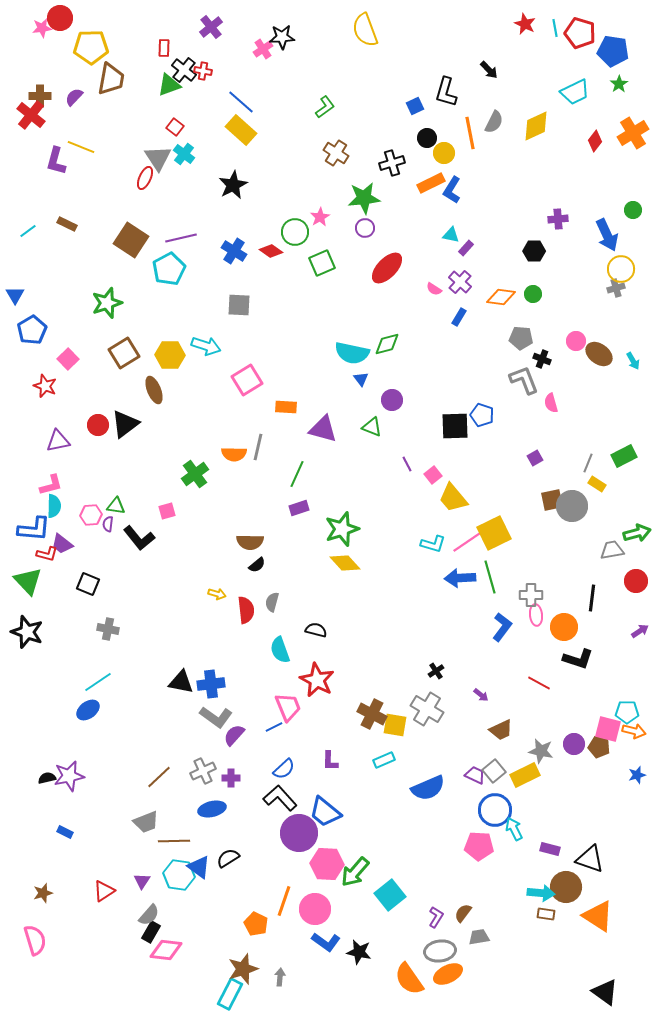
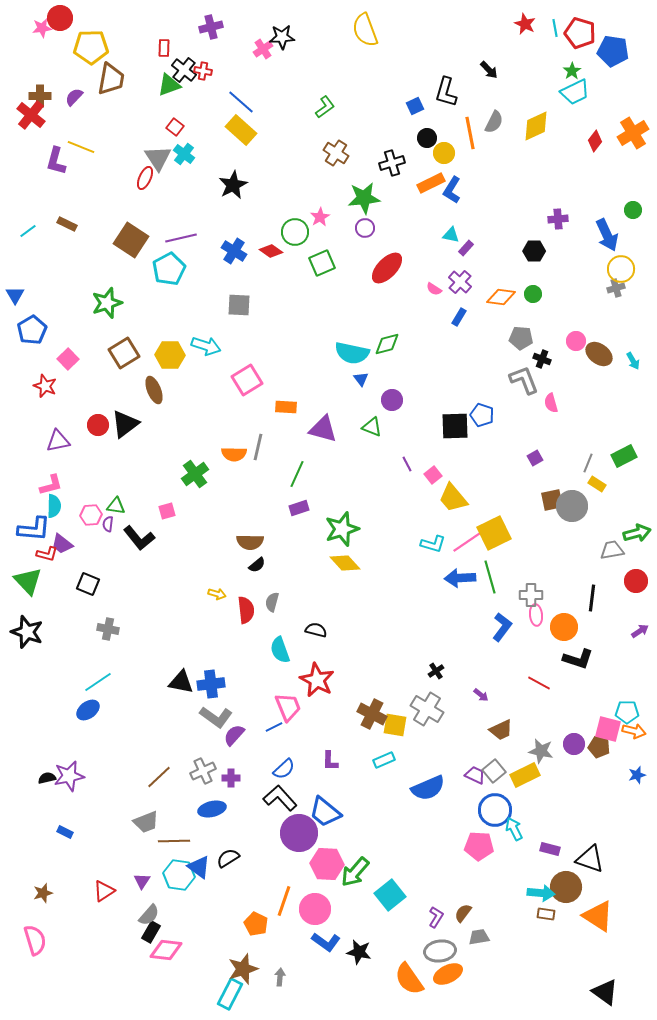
purple cross at (211, 27): rotated 25 degrees clockwise
green star at (619, 84): moved 47 px left, 13 px up
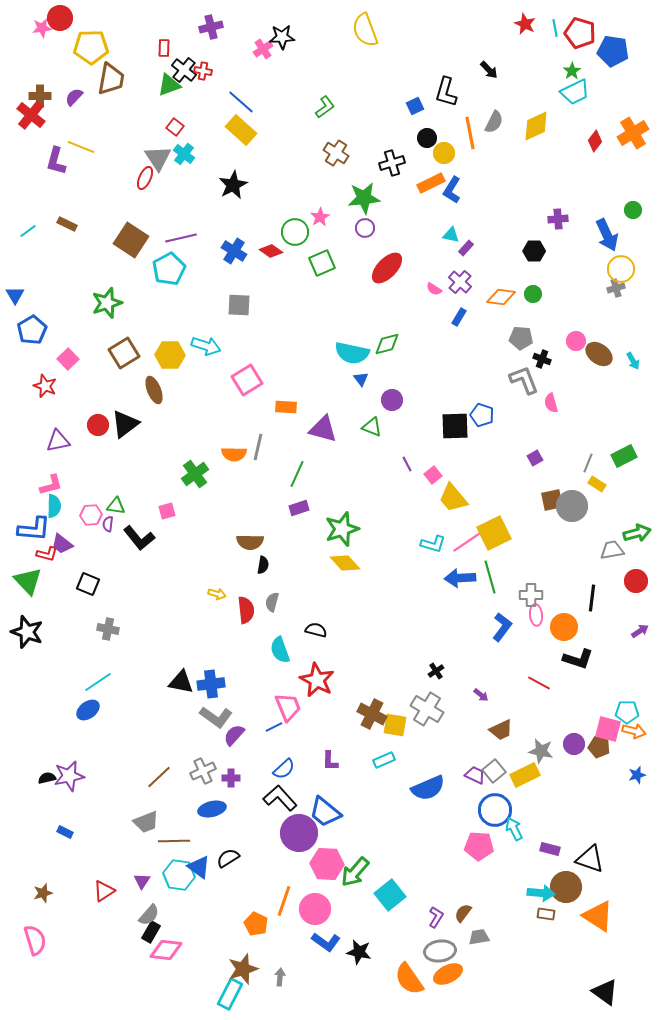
black semicircle at (257, 565): moved 6 px right; rotated 42 degrees counterclockwise
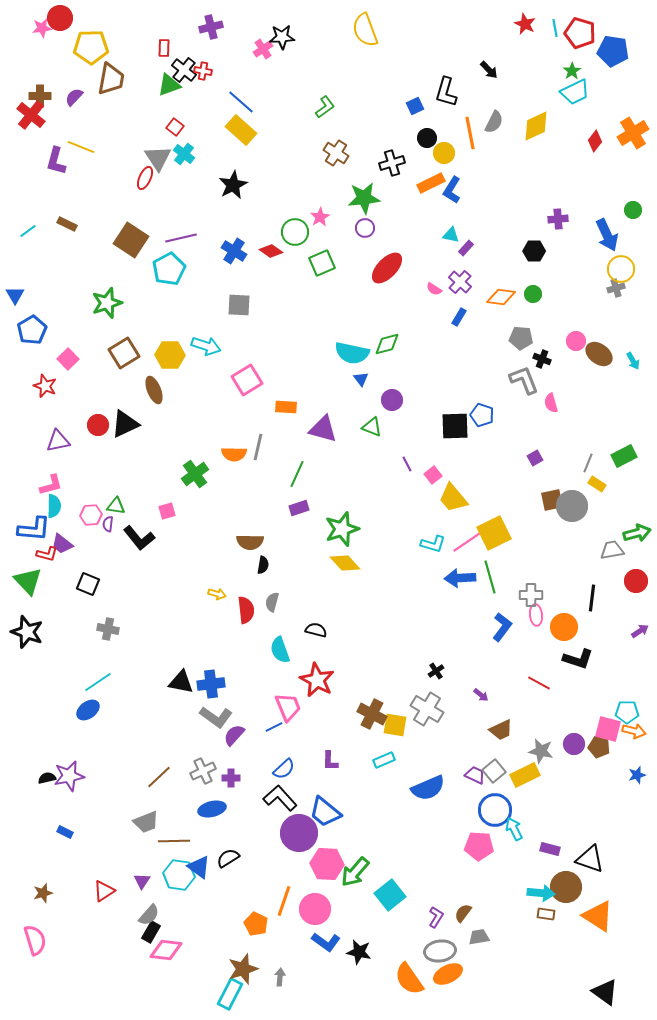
black triangle at (125, 424): rotated 12 degrees clockwise
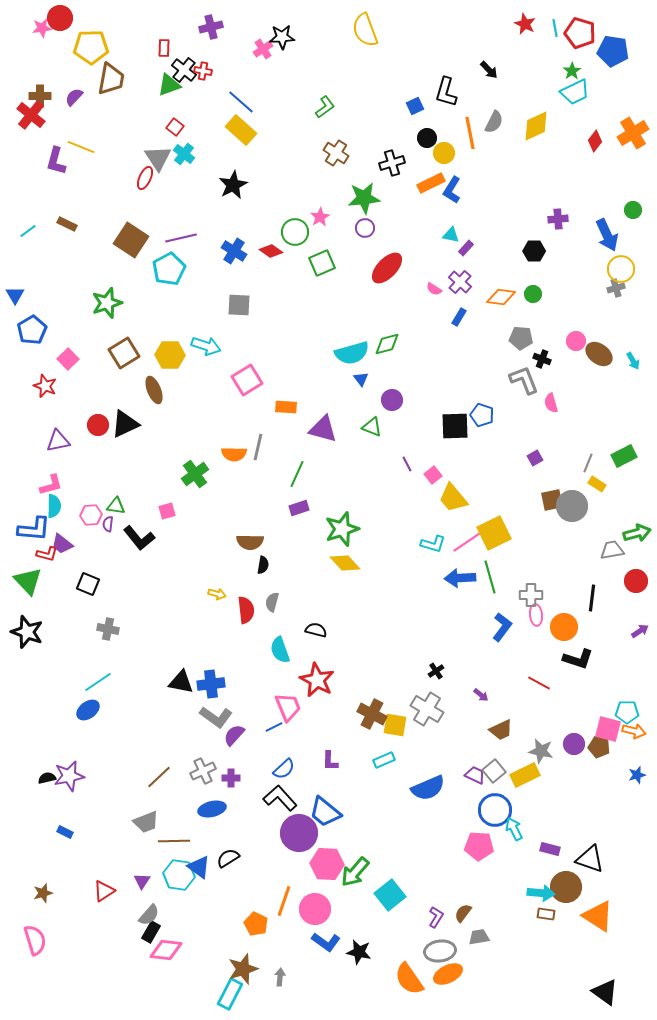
cyan semicircle at (352, 353): rotated 28 degrees counterclockwise
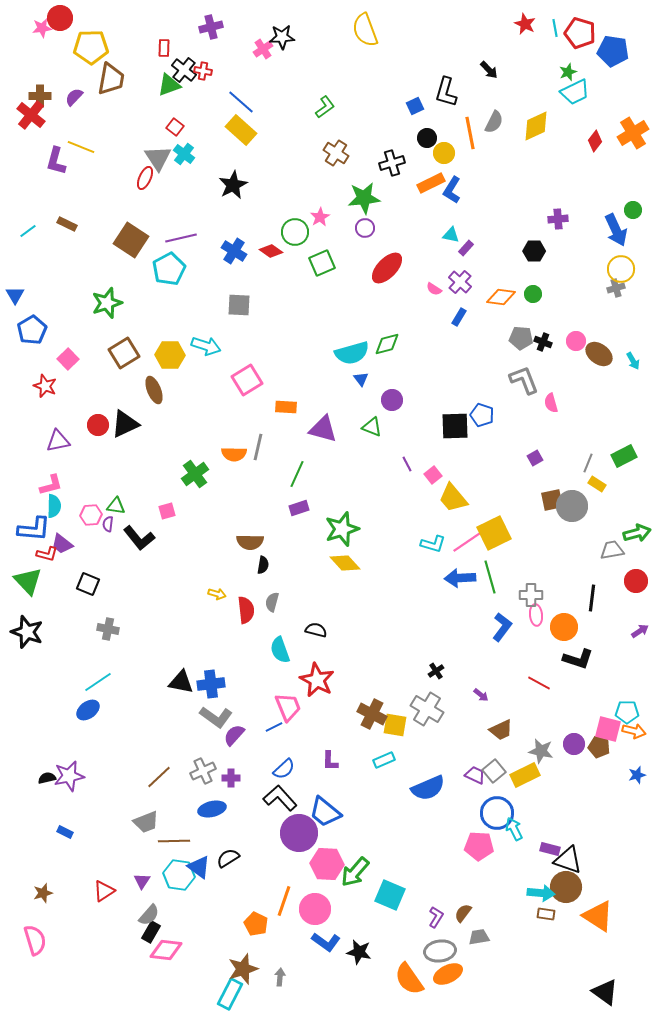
green star at (572, 71): moved 4 px left, 1 px down; rotated 12 degrees clockwise
blue arrow at (607, 235): moved 9 px right, 5 px up
black cross at (542, 359): moved 1 px right, 17 px up
blue circle at (495, 810): moved 2 px right, 3 px down
black triangle at (590, 859): moved 22 px left, 1 px down
cyan square at (390, 895): rotated 28 degrees counterclockwise
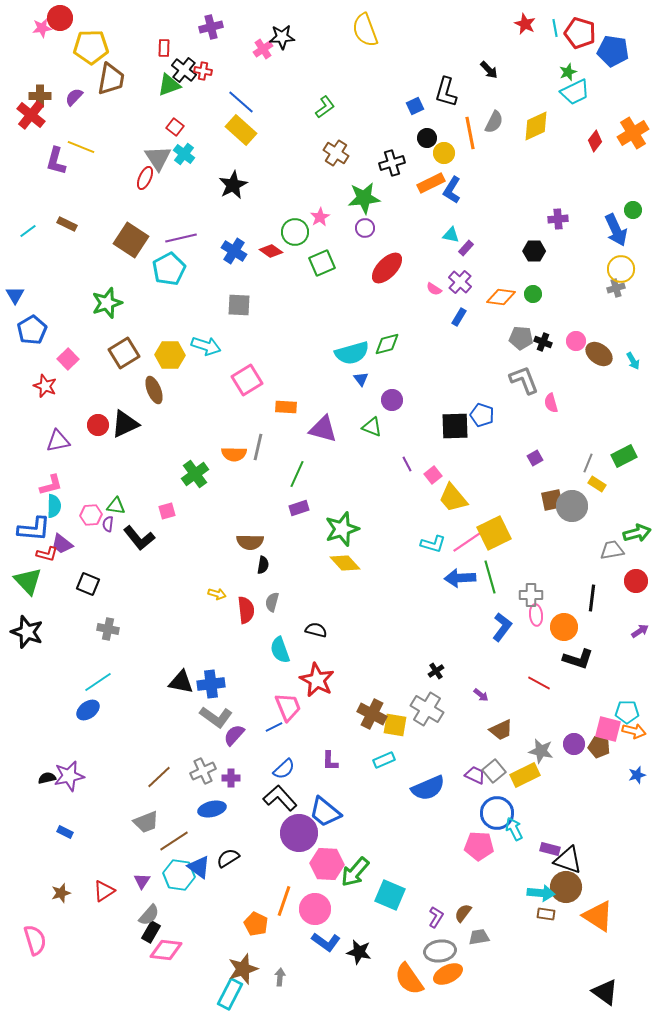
brown line at (174, 841): rotated 32 degrees counterclockwise
brown star at (43, 893): moved 18 px right
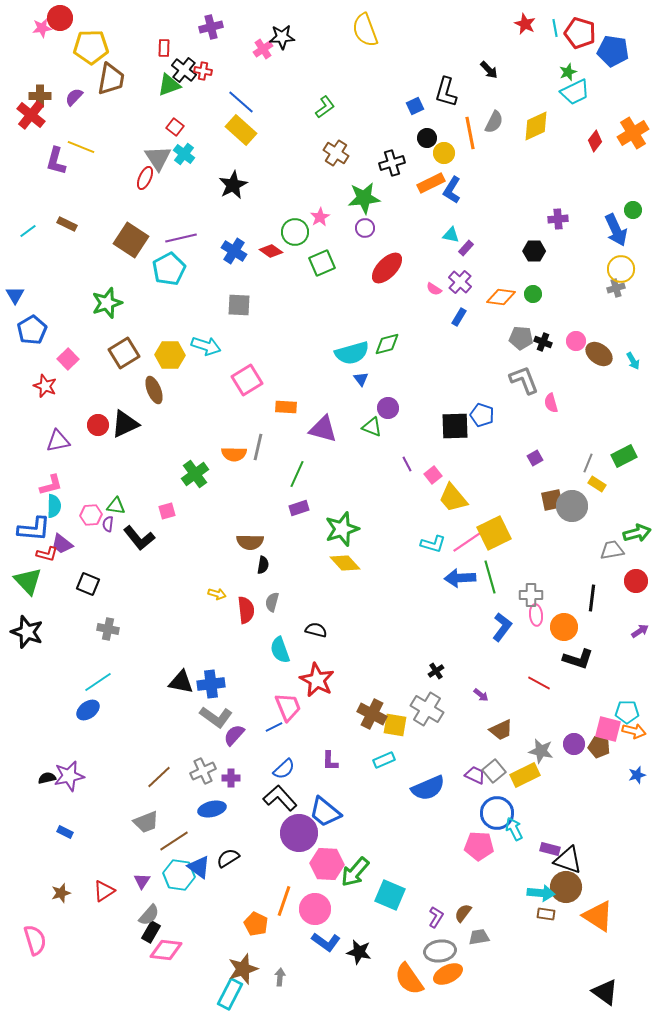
purple circle at (392, 400): moved 4 px left, 8 px down
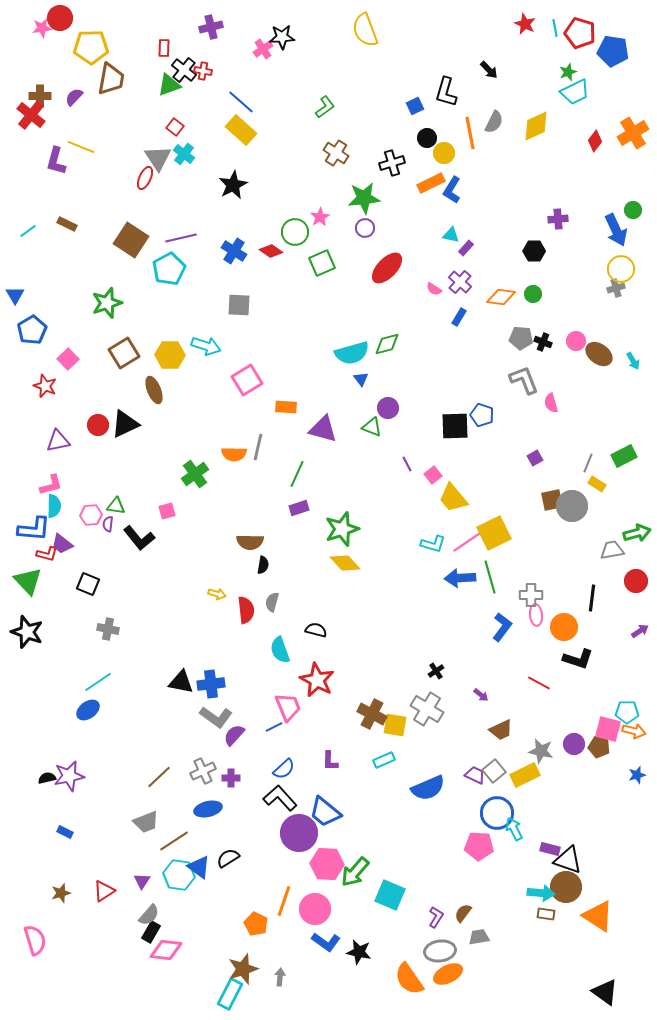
blue ellipse at (212, 809): moved 4 px left
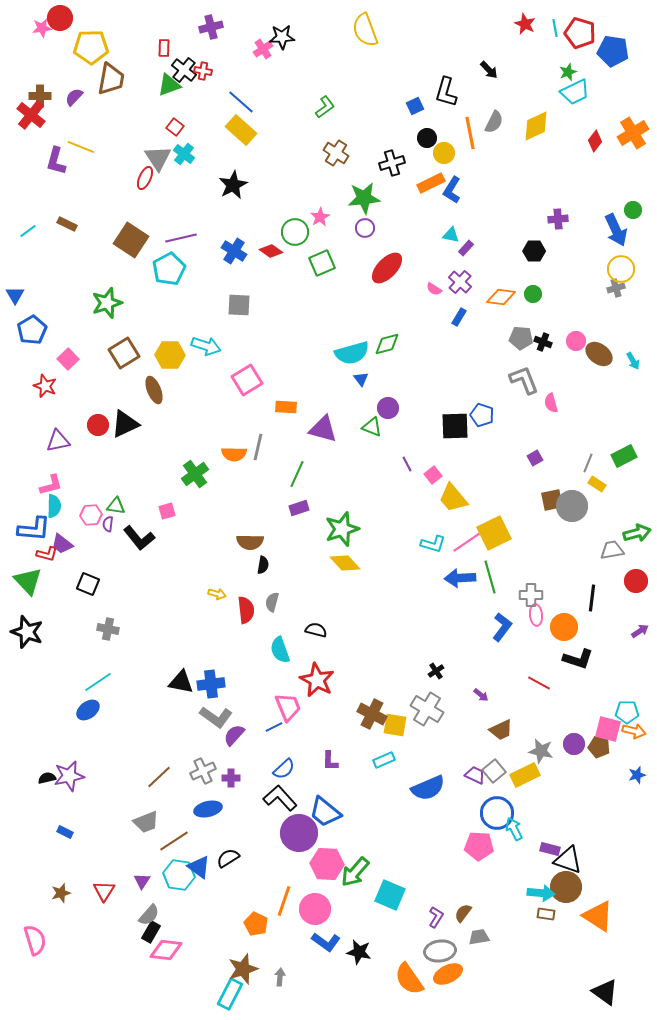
red triangle at (104, 891): rotated 25 degrees counterclockwise
